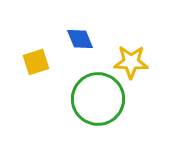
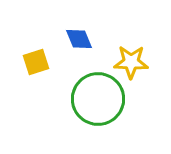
blue diamond: moved 1 px left
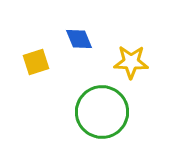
green circle: moved 4 px right, 13 px down
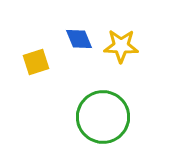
yellow star: moved 10 px left, 16 px up
green circle: moved 1 px right, 5 px down
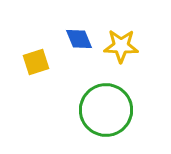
green circle: moved 3 px right, 7 px up
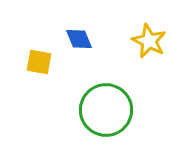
yellow star: moved 28 px right, 5 px up; rotated 24 degrees clockwise
yellow square: moved 3 px right; rotated 28 degrees clockwise
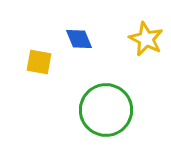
yellow star: moved 3 px left, 2 px up
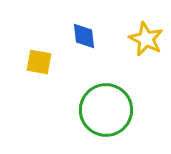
blue diamond: moved 5 px right, 3 px up; rotated 16 degrees clockwise
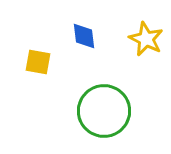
yellow square: moved 1 px left
green circle: moved 2 px left, 1 px down
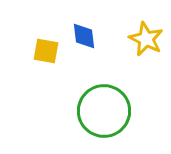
yellow square: moved 8 px right, 11 px up
